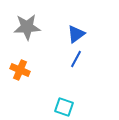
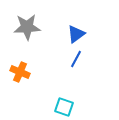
orange cross: moved 2 px down
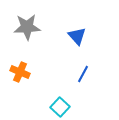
blue triangle: moved 1 px right, 2 px down; rotated 36 degrees counterclockwise
blue line: moved 7 px right, 15 px down
cyan square: moved 4 px left; rotated 24 degrees clockwise
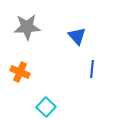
blue line: moved 9 px right, 5 px up; rotated 24 degrees counterclockwise
cyan square: moved 14 px left
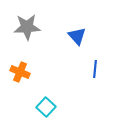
blue line: moved 3 px right
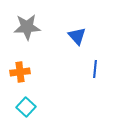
orange cross: rotated 30 degrees counterclockwise
cyan square: moved 20 px left
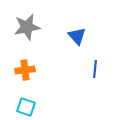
gray star: rotated 8 degrees counterclockwise
orange cross: moved 5 px right, 2 px up
cyan square: rotated 24 degrees counterclockwise
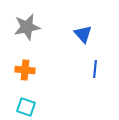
blue triangle: moved 6 px right, 2 px up
orange cross: rotated 12 degrees clockwise
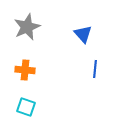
gray star: rotated 12 degrees counterclockwise
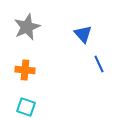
blue line: moved 4 px right, 5 px up; rotated 30 degrees counterclockwise
